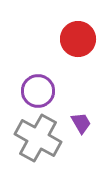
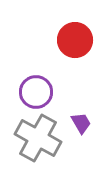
red circle: moved 3 px left, 1 px down
purple circle: moved 2 px left, 1 px down
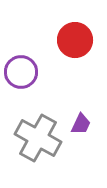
purple circle: moved 15 px left, 20 px up
purple trapezoid: moved 1 px down; rotated 55 degrees clockwise
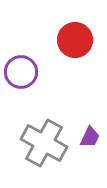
purple trapezoid: moved 9 px right, 13 px down
gray cross: moved 6 px right, 5 px down
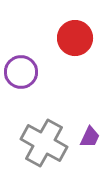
red circle: moved 2 px up
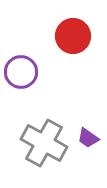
red circle: moved 2 px left, 2 px up
purple trapezoid: moved 2 px left, 1 px down; rotated 100 degrees clockwise
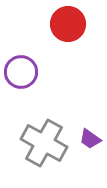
red circle: moved 5 px left, 12 px up
purple trapezoid: moved 2 px right, 1 px down
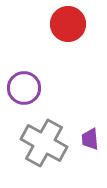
purple circle: moved 3 px right, 16 px down
purple trapezoid: rotated 50 degrees clockwise
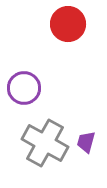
purple trapezoid: moved 4 px left, 3 px down; rotated 20 degrees clockwise
gray cross: moved 1 px right
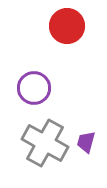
red circle: moved 1 px left, 2 px down
purple circle: moved 10 px right
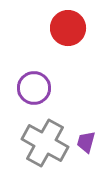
red circle: moved 1 px right, 2 px down
